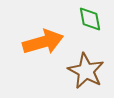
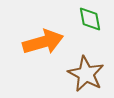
brown star: moved 3 px down
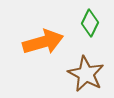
green diamond: moved 4 px down; rotated 36 degrees clockwise
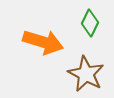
orange arrow: rotated 33 degrees clockwise
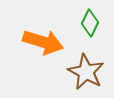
brown star: moved 2 px up
